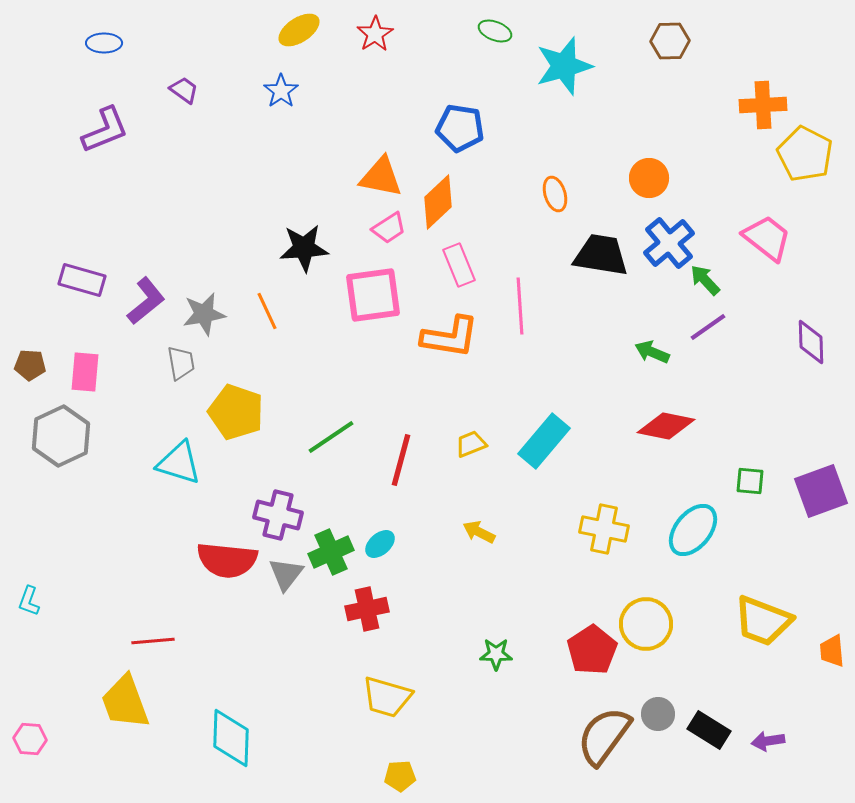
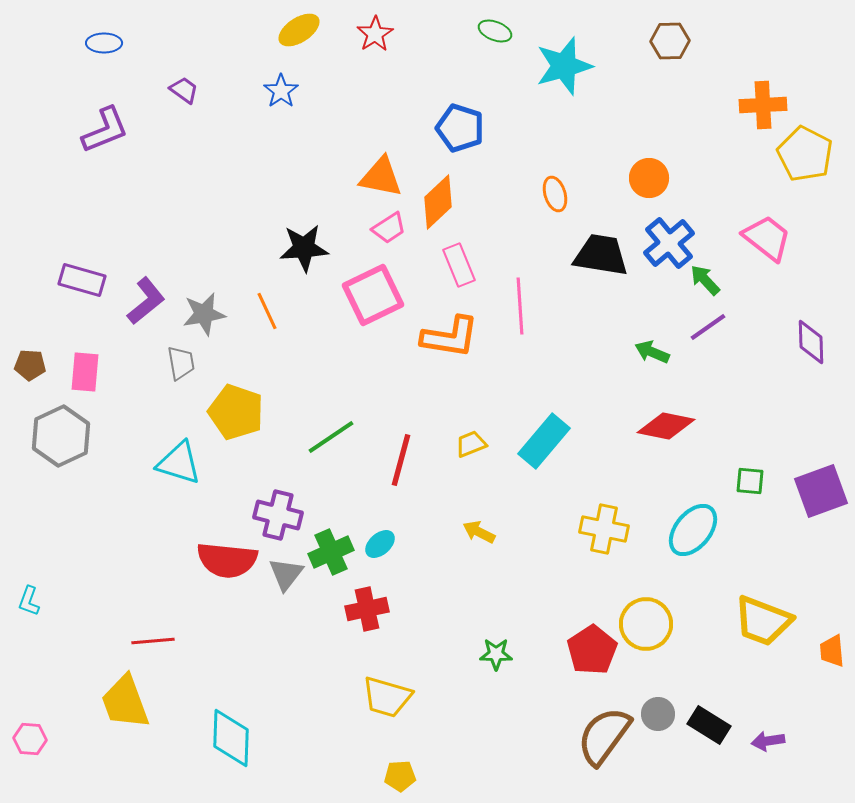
blue pentagon at (460, 128): rotated 9 degrees clockwise
pink square at (373, 295): rotated 18 degrees counterclockwise
black rectangle at (709, 730): moved 5 px up
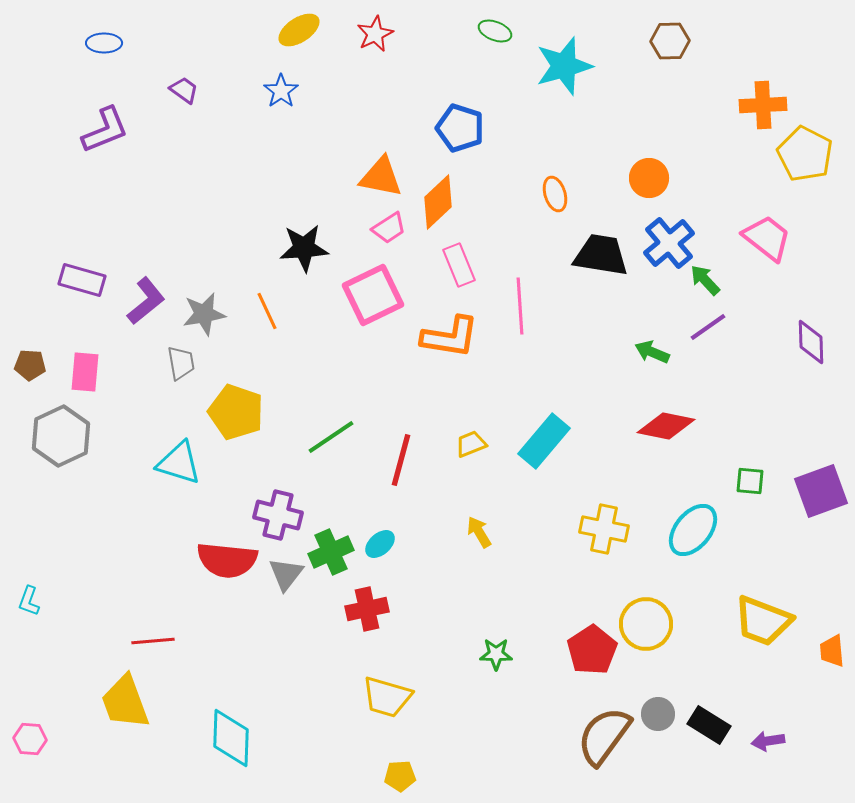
red star at (375, 34): rotated 6 degrees clockwise
yellow arrow at (479, 532): rotated 32 degrees clockwise
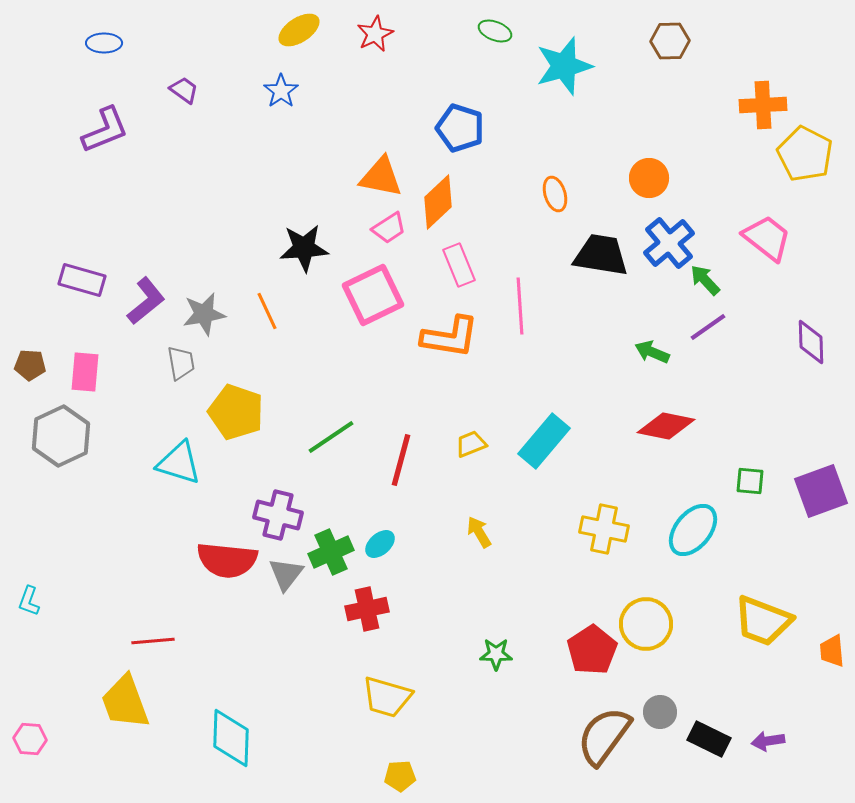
gray circle at (658, 714): moved 2 px right, 2 px up
black rectangle at (709, 725): moved 14 px down; rotated 6 degrees counterclockwise
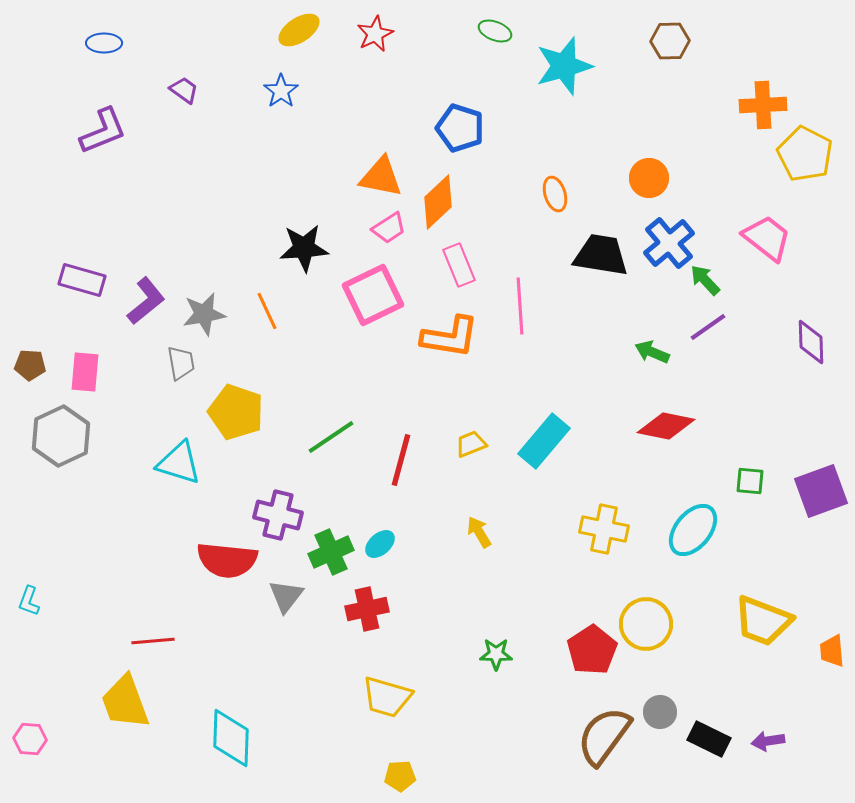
purple L-shape at (105, 130): moved 2 px left, 1 px down
gray triangle at (286, 574): moved 22 px down
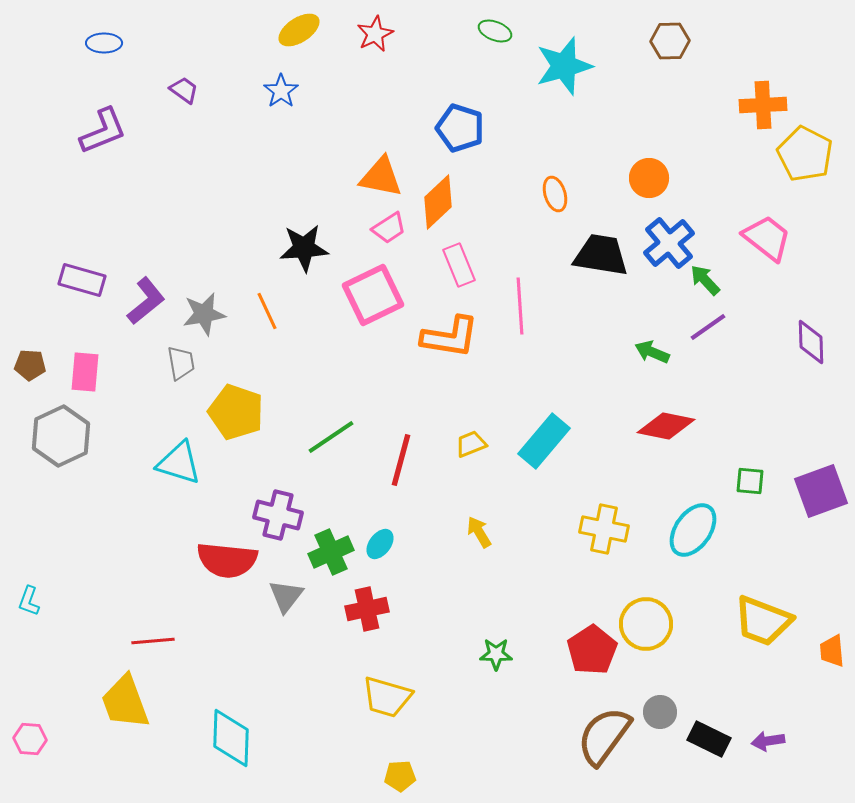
cyan ellipse at (693, 530): rotated 4 degrees counterclockwise
cyan ellipse at (380, 544): rotated 12 degrees counterclockwise
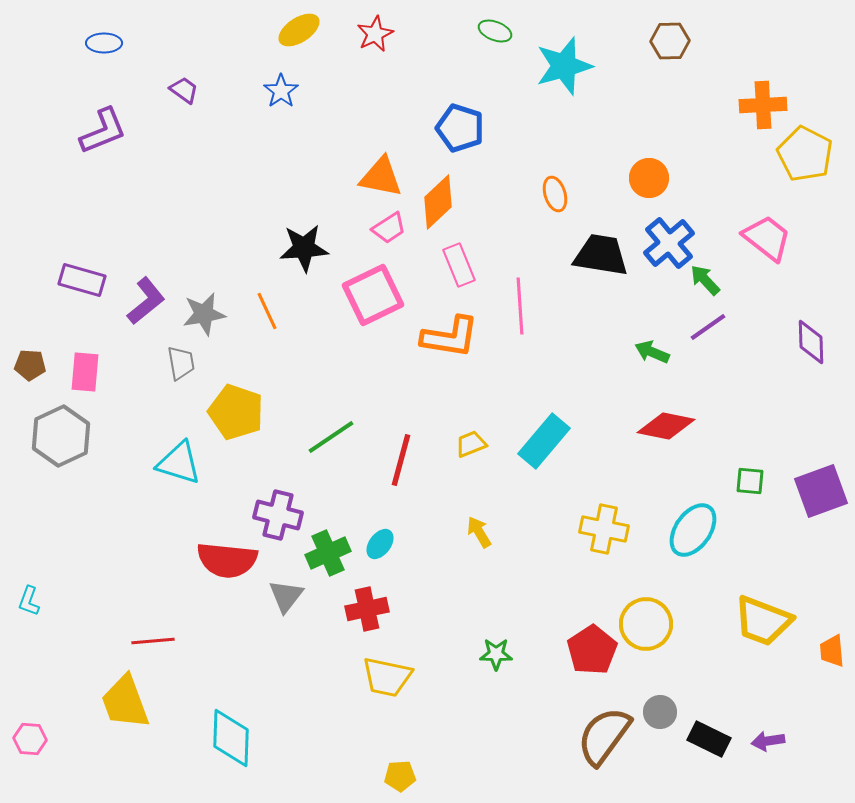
green cross at (331, 552): moved 3 px left, 1 px down
yellow trapezoid at (387, 697): moved 20 px up; rotated 4 degrees counterclockwise
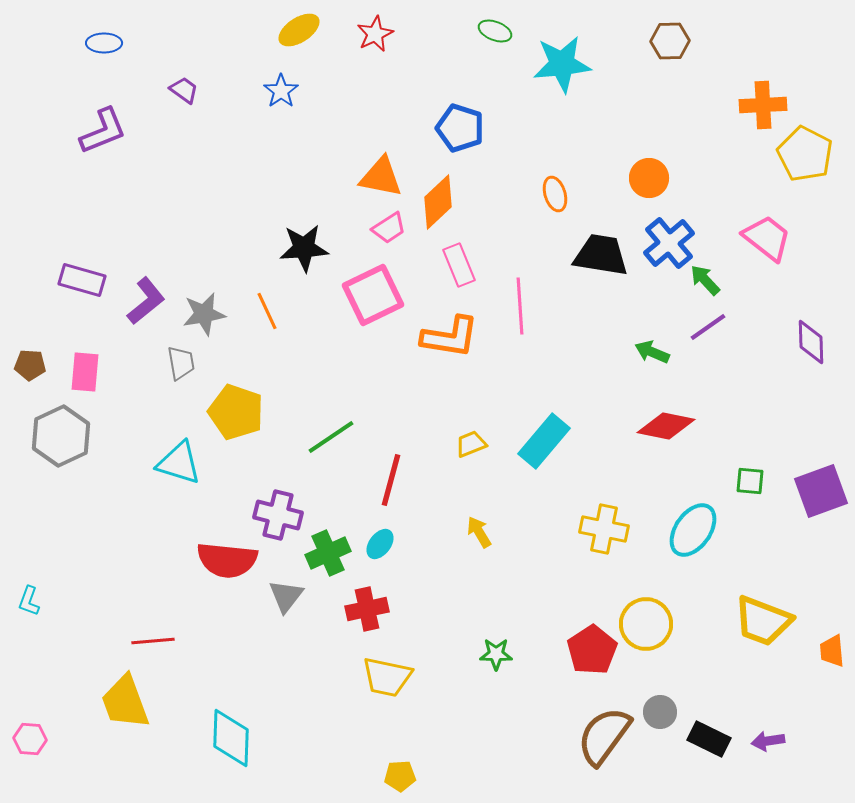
cyan star at (564, 66): moved 2 px left, 2 px up; rotated 10 degrees clockwise
red line at (401, 460): moved 10 px left, 20 px down
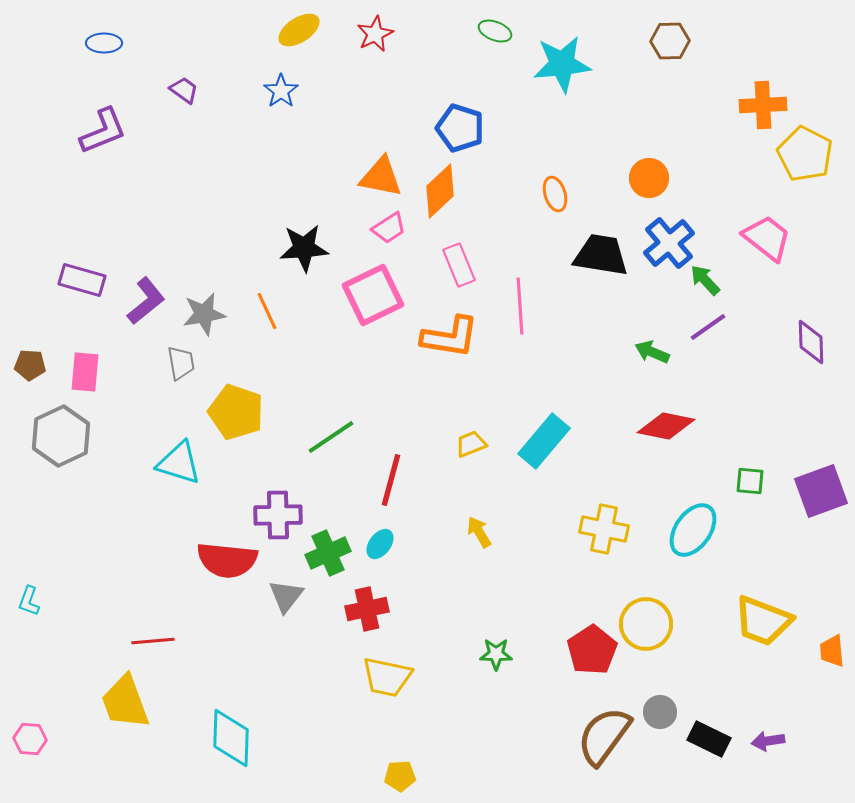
orange diamond at (438, 202): moved 2 px right, 11 px up
purple cross at (278, 515): rotated 15 degrees counterclockwise
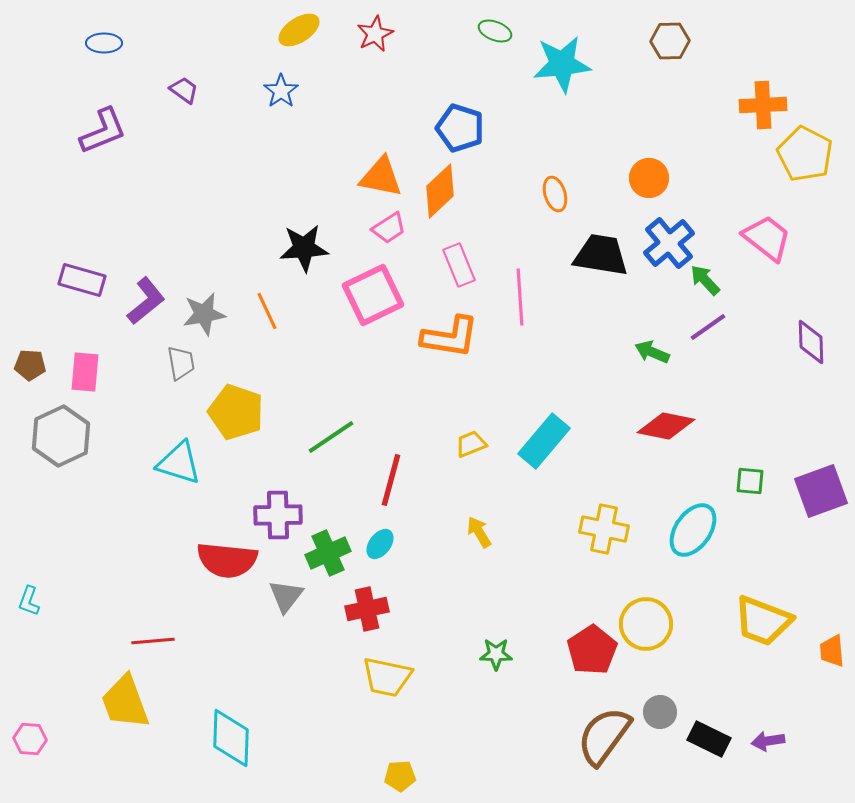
pink line at (520, 306): moved 9 px up
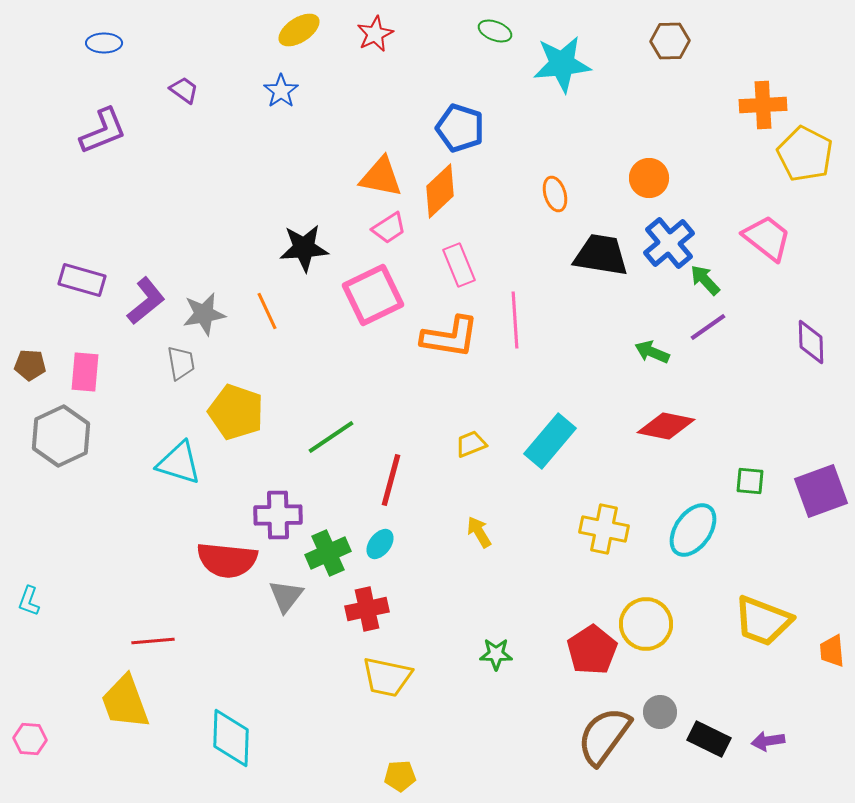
pink line at (520, 297): moved 5 px left, 23 px down
cyan rectangle at (544, 441): moved 6 px right
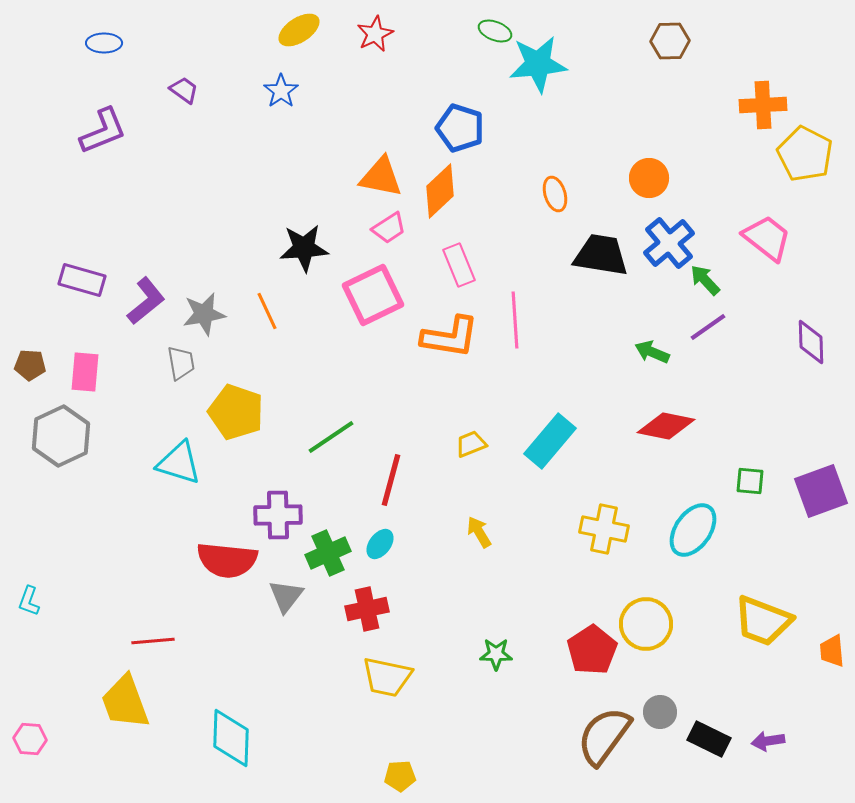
cyan star at (562, 64): moved 24 px left
